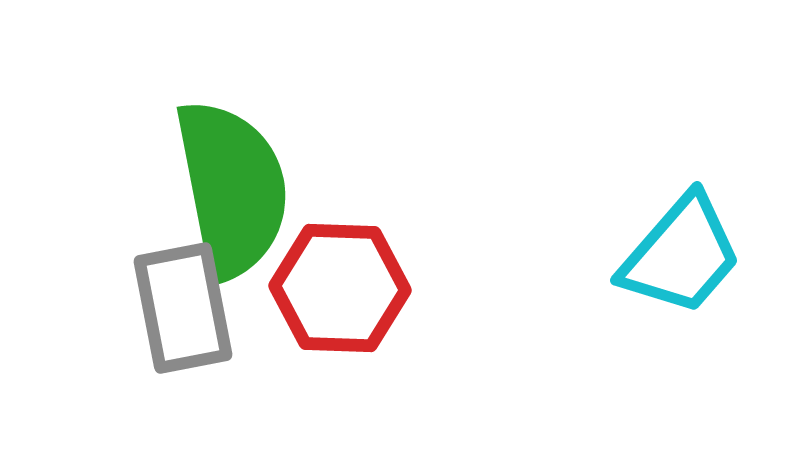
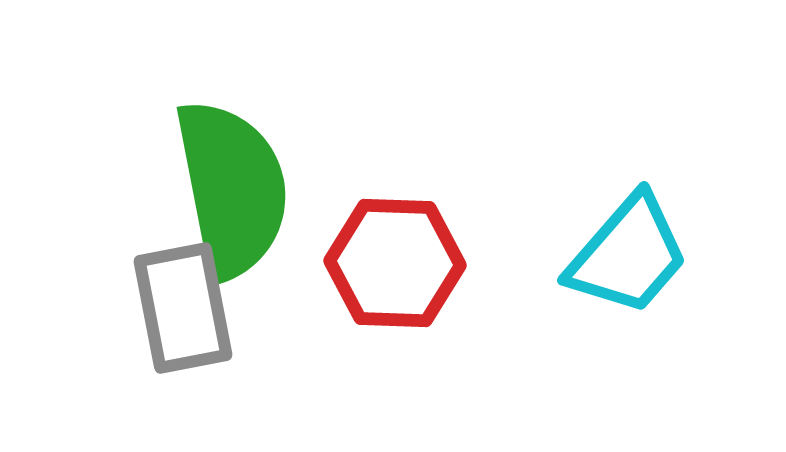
cyan trapezoid: moved 53 px left
red hexagon: moved 55 px right, 25 px up
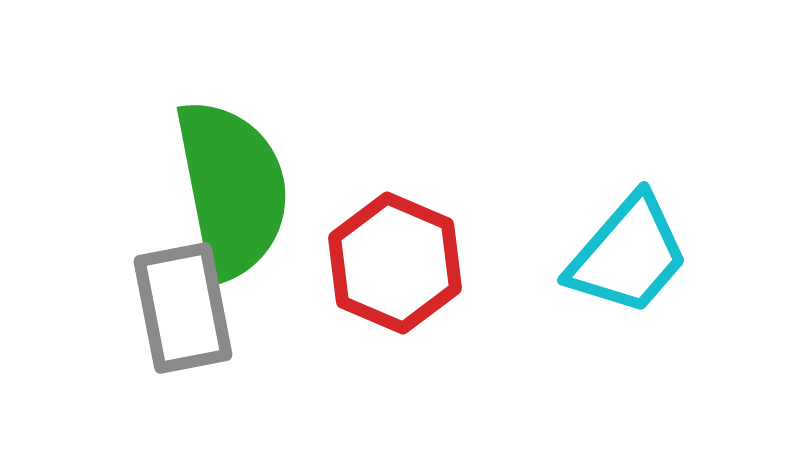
red hexagon: rotated 21 degrees clockwise
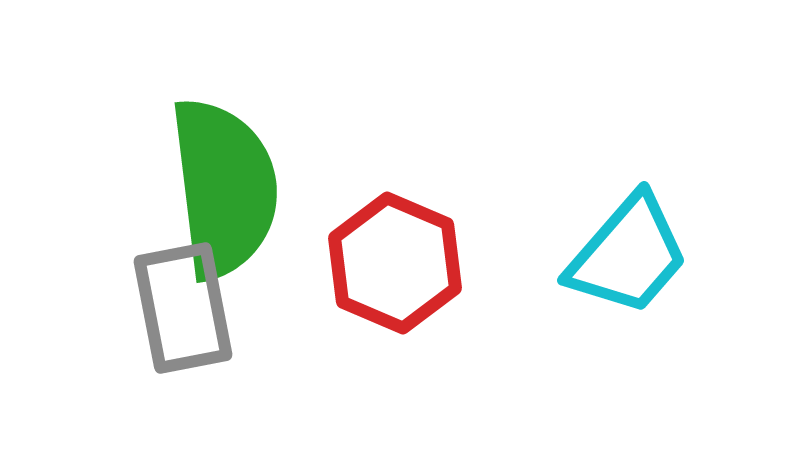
green semicircle: moved 8 px left, 1 px up; rotated 4 degrees clockwise
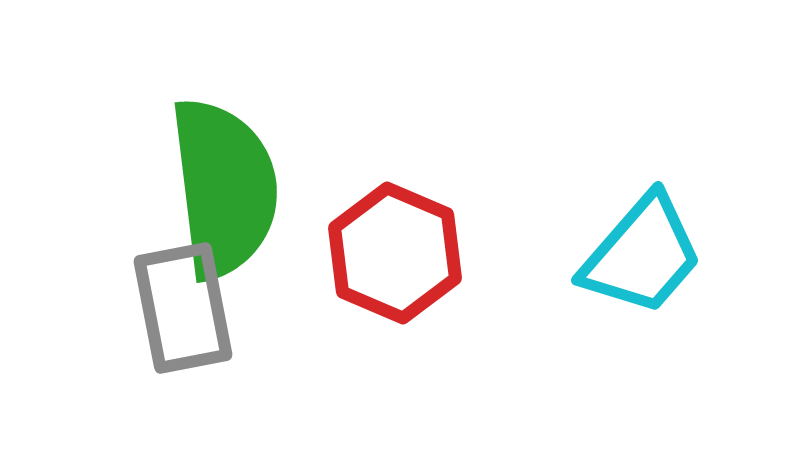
cyan trapezoid: moved 14 px right
red hexagon: moved 10 px up
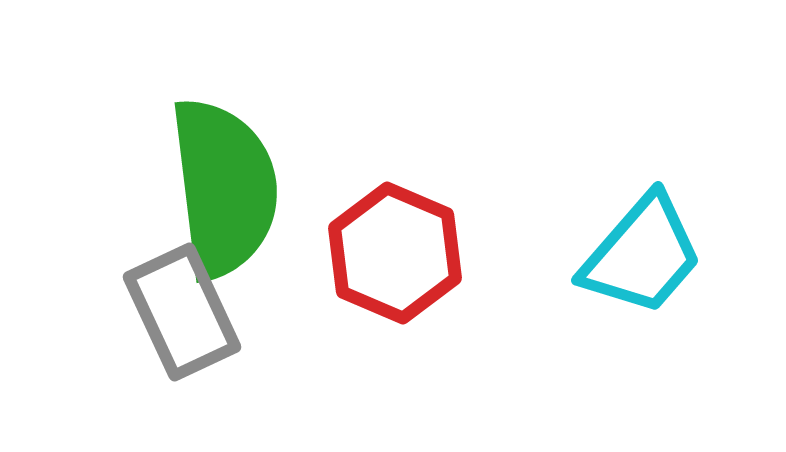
gray rectangle: moved 1 px left, 4 px down; rotated 14 degrees counterclockwise
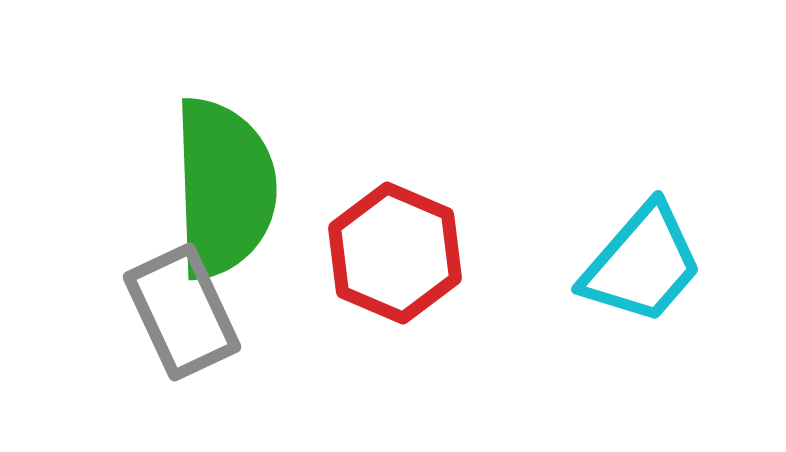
green semicircle: rotated 5 degrees clockwise
cyan trapezoid: moved 9 px down
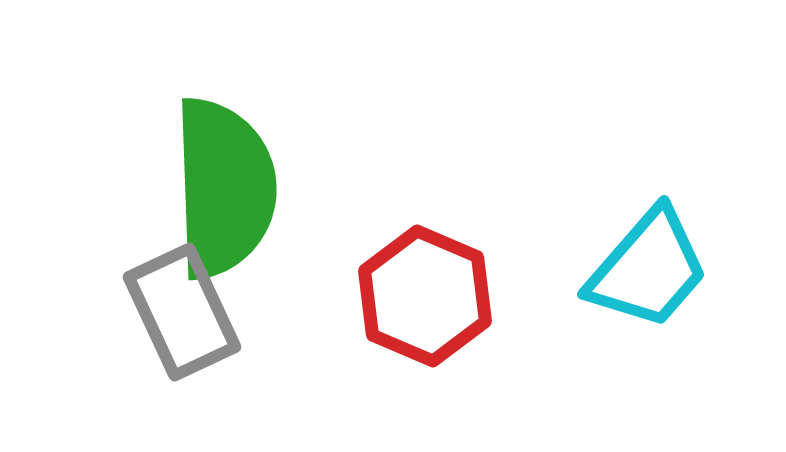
red hexagon: moved 30 px right, 43 px down
cyan trapezoid: moved 6 px right, 5 px down
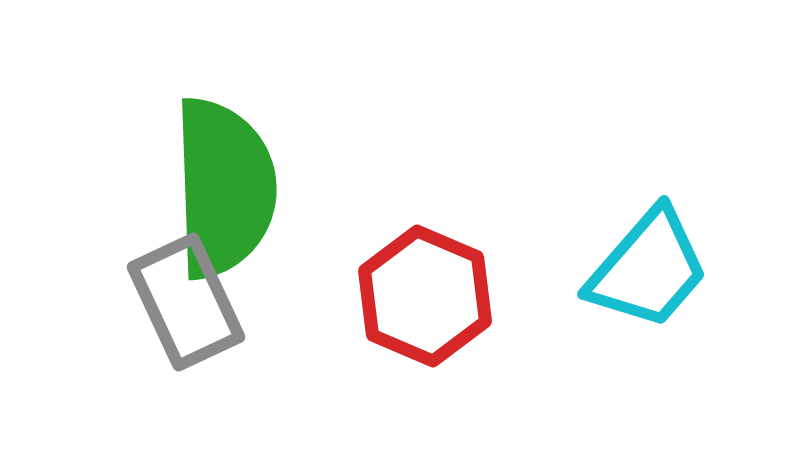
gray rectangle: moved 4 px right, 10 px up
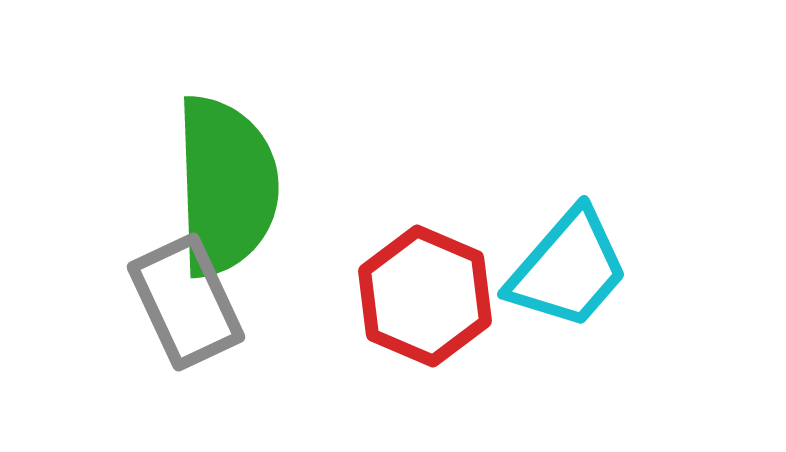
green semicircle: moved 2 px right, 2 px up
cyan trapezoid: moved 80 px left
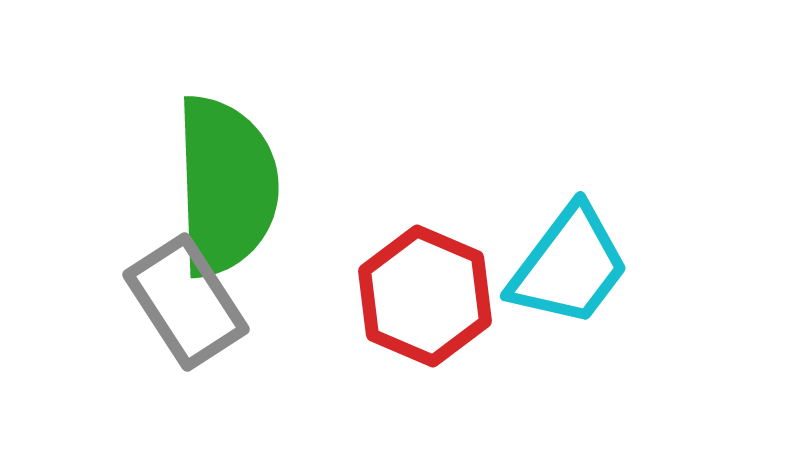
cyan trapezoid: moved 1 px right, 3 px up; rotated 4 degrees counterclockwise
gray rectangle: rotated 8 degrees counterclockwise
